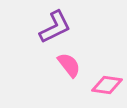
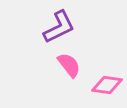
purple L-shape: moved 4 px right
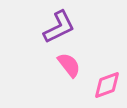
pink diamond: rotated 28 degrees counterclockwise
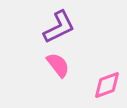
pink semicircle: moved 11 px left
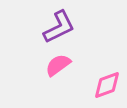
pink semicircle: rotated 88 degrees counterclockwise
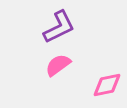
pink diamond: rotated 8 degrees clockwise
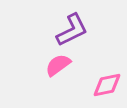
purple L-shape: moved 13 px right, 3 px down
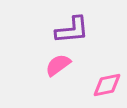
purple L-shape: rotated 21 degrees clockwise
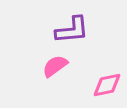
pink semicircle: moved 3 px left, 1 px down
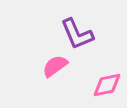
purple L-shape: moved 5 px right, 4 px down; rotated 72 degrees clockwise
